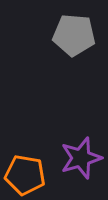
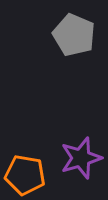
gray pentagon: rotated 18 degrees clockwise
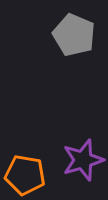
purple star: moved 2 px right, 2 px down
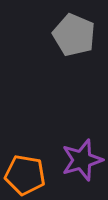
purple star: moved 1 px left
